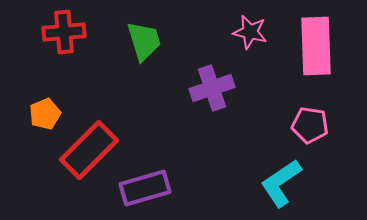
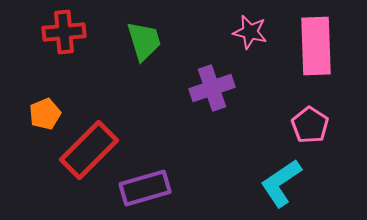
pink pentagon: rotated 24 degrees clockwise
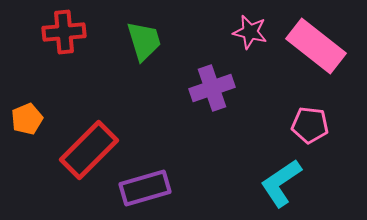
pink rectangle: rotated 50 degrees counterclockwise
orange pentagon: moved 18 px left, 5 px down
pink pentagon: rotated 27 degrees counterclockwise
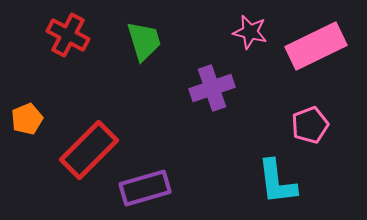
red cross: moved 4 px right, 3 px down; rotated 33 degrees clockwise
pink rectangle: rotated 64 degrees counterclockwise
pink pentagon: rotated 27 degrees counterclockwise
cyan L-shape: moved 4 px left, 1 px up; rotated 63 degrees counterclockwise
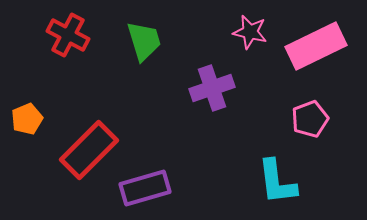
pink pentagon: moved 6 px up
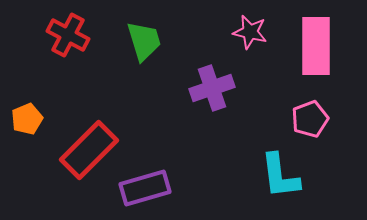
pink rectangle: rotated 64 degrees counterclockwise
cyan L-shape: moved 3 px right, 6 px up
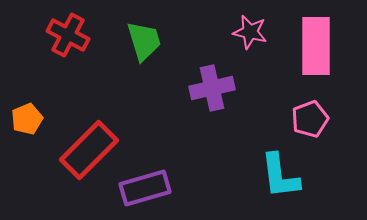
purple cross: rotated 6 degrees clockwise
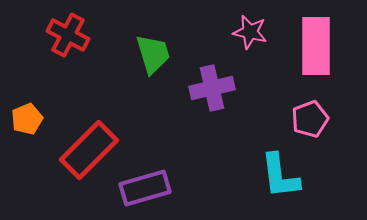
green trapezoid: moved 9 px right, 13 px down
